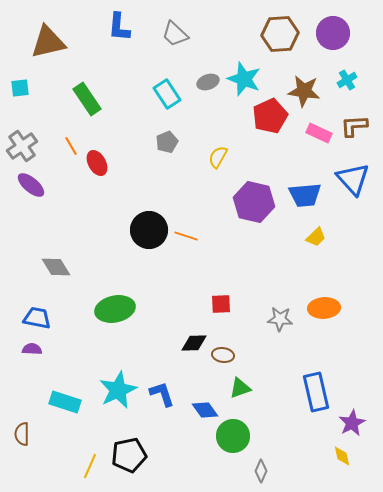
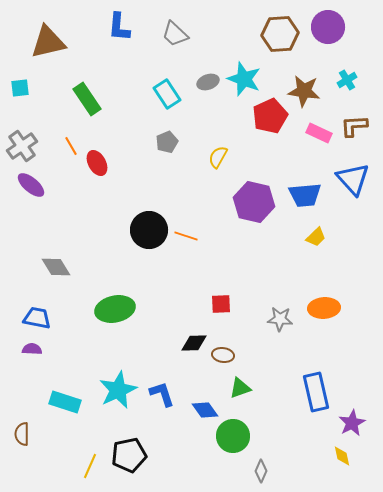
purple circle at (333, 33): moved 5 px left, 6 px up
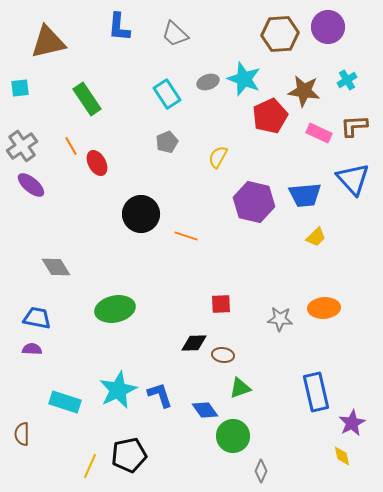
black circle at (149, 230): moved 8 px left, 16 px up
blue L-shape at (162, 394): moved 2 px left, 1 px down
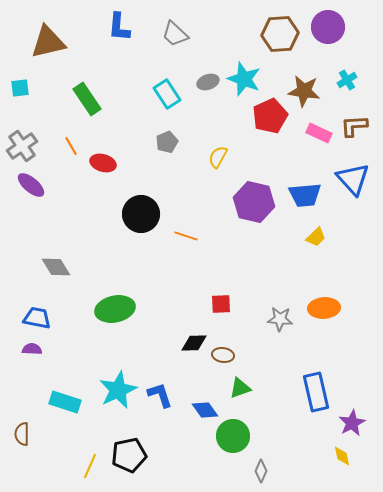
red ellipse at (97, 163): moved 6 px right; rotated 45 degrees counterclockwise
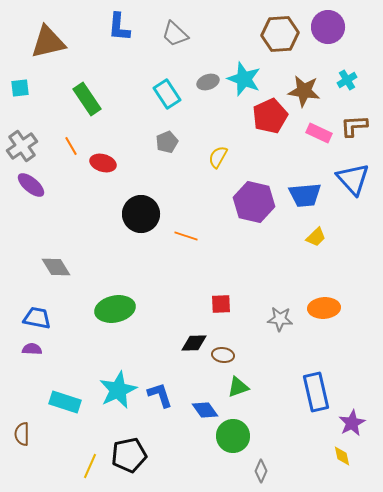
green triangle at (240, 388): moved 2 px left, 1 px up
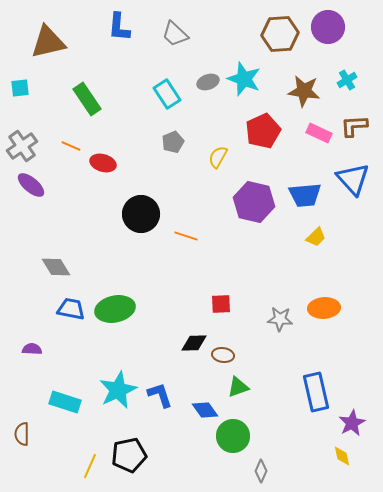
red pentagon at (270, 116): moved 7 px left, 15 px down
gray pentagon at (167, 142): moved 6 px right
orange line at (71, 146): rotated 36 degrees counterclockwise
blue trapezoid at (37, 318): moved 34 px right, 9 px up
